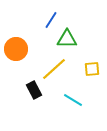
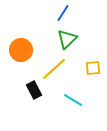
blue line: moved 12 px right, 7 px up
green triangle: rotated 45 degrees counterclockwise
orange circle: moved 5 px right, 1 px down
yellow square: moved 1 px right, 1 px up
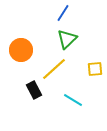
yellow square: moved 2 px right, 1 px down
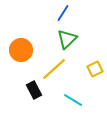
yellow square: rotated 21 degrees counterclockwise
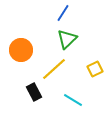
black rectangle: moved 2 px down
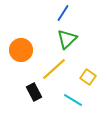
yellow square: moved 7 px left, 8 px down; rotated 28 degrees counterclockwise
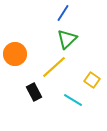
orange circle: moved 6 px left, 4 px down
yellow line: moved 2 px up
yellow square: moved 4 px right, 3 px down
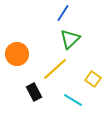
green triangle: moved 3 px right
orange circle: moved 2 px right
yellow line: moved 1 px right, 2 px down
yellow square: moved 1 px right, 1 px up
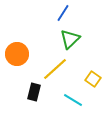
black rectangle: rotated 42 degrees clockwise
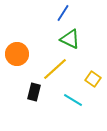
green triangle: rotated 50 degrees counterclockwise
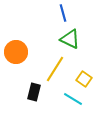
blue line: rotated 48 degrees counterclockwise
orange circle: moved 1 px left, 2 px up
yellow line: rotated 16 degrees counterclockwise
yellow square: moved 9 px left
cyan line: moved 1 px up
